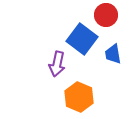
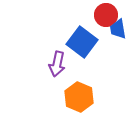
blue square: moved 3 px down
blue trapezoid: moved 5 px right, 25 px up
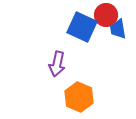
blue square: moved 15 px up; rotated 12 degrees counterclockwise
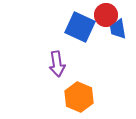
blue square: moved 2 px left
purple arrow: rotated 20 degrees counterclockwise
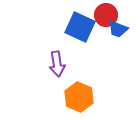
blue trapezoid: rotated 60 degrees counterclockwise
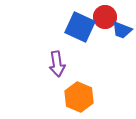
red circle: moved 1 px left, 2 px down
blue trapezoid: moved 4 px right, 1 px down
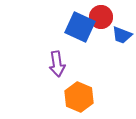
red circle: moved 4 px left
blue trapezoid: moved 5 px down
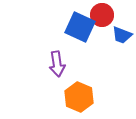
red circle: moved 1 px right, 2 px up
